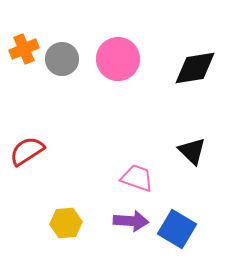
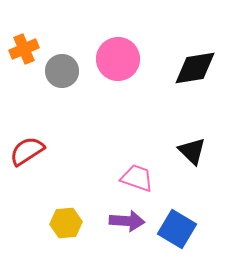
gray circle: moved 12 px down
purple arrow: moved 4 px left
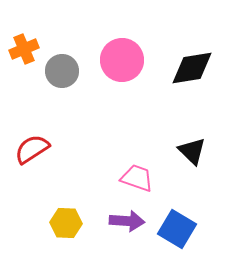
pink circle: moved 4 px right, 1 px down
black diamond: moved 3 px left
red semicircle: moved 5 px right, 2 px up
yellow hexagon: rotated 8 degrees clockwise
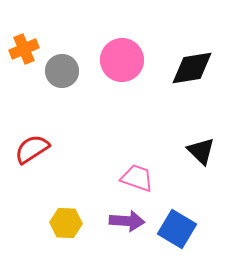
black triangle: moved 9 px right
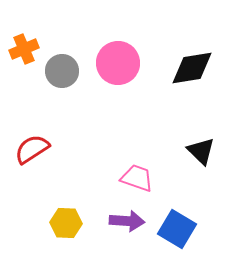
pink circle: moved 4 px left, 3 px down
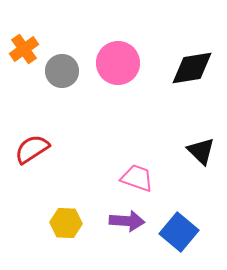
orange cross: rotated 12 degrees counterclockwise
blue square: moved 2 px right, 3 px down; rotated 9 degrees clockwise
